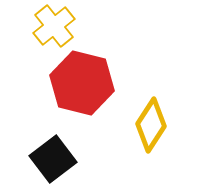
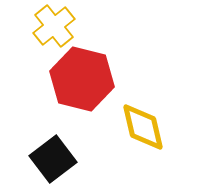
red hexagon: moved 4 px up
yellow diamond: moved 8 px left, 2 px down; rotated 46 degrees counterclockwise
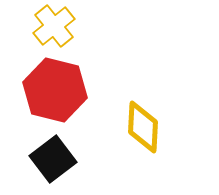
red hexagon: moved 27 px left, 11 px down
yellow diamond: rotated 16 degrees clockwise
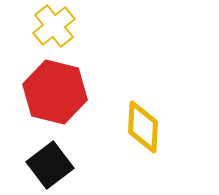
red hexagon: moved 2 px down
black square: moved 3 px left, 6 px down
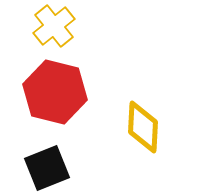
black square: moved 3 px left, 3 px down; rotated 15 degrees clockwise
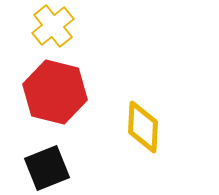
yellow cross: moved 1 px left
